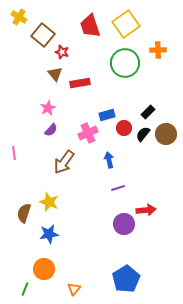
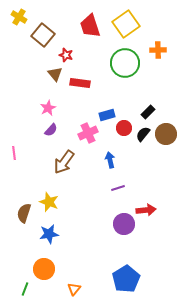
red star: moved 4 px right, 3 px down
red rectangle: rotated 18 degrees clockwise
blue arrow: moved 1 px right
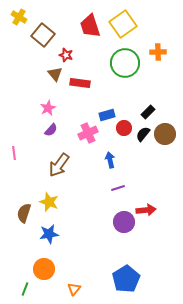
yellow square: moved 3 px left
orange cross: moved 2 px down
brown circle: moved 1 px left
brown arrow: moved 5 px left, 3 px down
purple circle: moved 2 px up
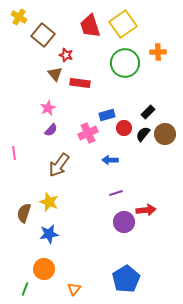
blue arrow: rotated 77 degrees counterclockwise
purple line: moved 2 px left, 5 px down
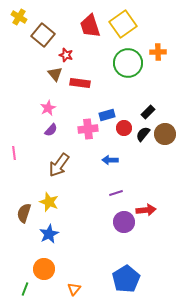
green circle: moved 3 px right
pink cross: moved 4 px up; rotated 18 degrees clockwise
blue star: rotated 18 degrees counterclockwise
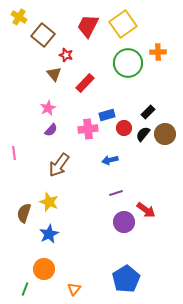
red trapezoid: moved 2 px left; rotated 45 degrees clockwise
brown triangle: moved 1 px left
red rectangle: moved 5 px right; rotated 54 degrees counterclockwise
blue arrow: rotated 14 degrees counterclockwise
red arrow: rotated 42 degrees clockwise
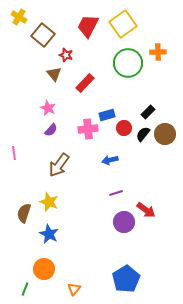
pink star: rotated 21 degrees counterclockwise
blue star: rotated 18 degrees counterclockwise
